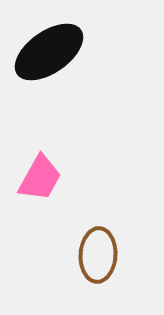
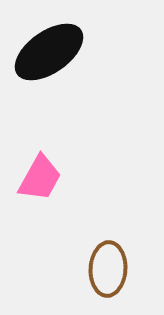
brown ellipse: moved 10 px right, 14 px down
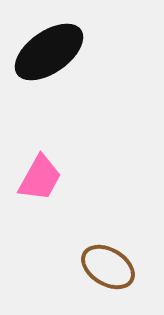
brown ellipse: moved 2 px up; rotated 62 degrees counterclockwise
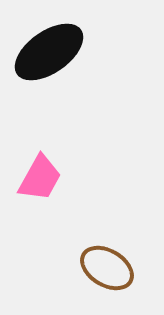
brown ellipse: moved 1 px left, 1 px down
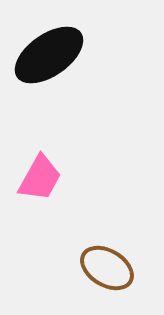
black ellipse: moved 3 px down
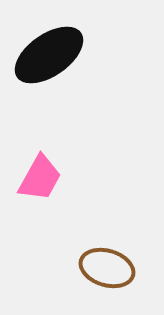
brown ellipse: rotated 14 degrees counterclockwise
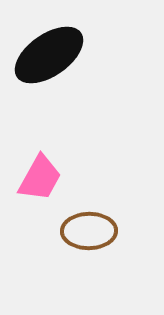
brown ellipse: moved 18 px left, 37 px up; rotated 18 degrees counterclockwise
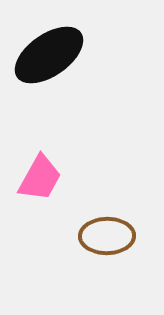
brown ellipse: moved 18 px right, 5 px down
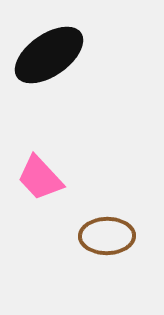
pink trapezoid: rotated 108 degrees clockwise
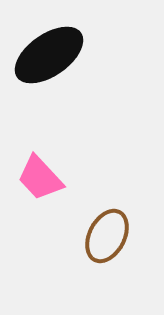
brown ellipse: rotated 62 degrees counterclockwise
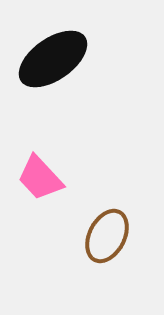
black ellipse: moved 4 px right, 4 px down
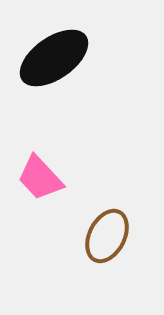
black ellipse: moved 1 px right, 1 px up
